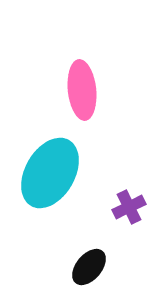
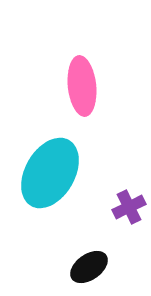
pink ellipse: moved 4 px up
black ellipse: rotated 15 degrees clockwise
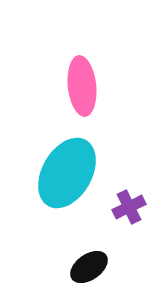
cyan ellipse: moved 17 px right
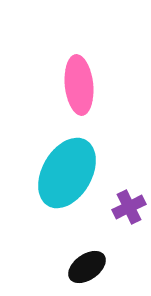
pink ellipse: moved 3 px left, 1 px up
black ellipse: moved 2 px left
